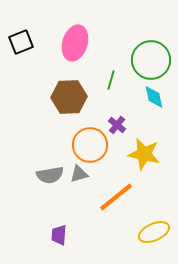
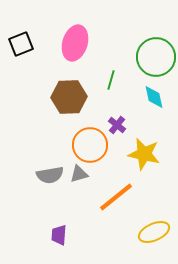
black square: moved 2 px down
green circle: moved 5 px right, 3 px up
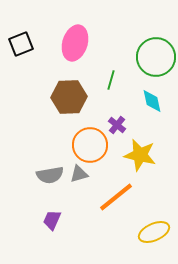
cyan diamond: moved 2 px left, 4 px down
yellow star: moved 4 px left, 1 px down
purple trapezoid: moved 7 px left, 15 px up; rotated 20 degrees clockwise
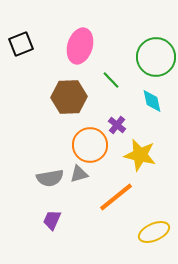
pink ellipse: moved 5 px right, 3 px down
green line: rotated 60 degrees counterclockwise
gray semicircle: moved 3 px down
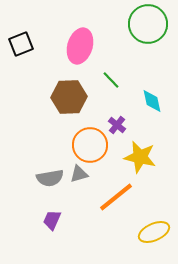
green circle: moved 8 px left, 33 px up
yellow star: moved 2 px down
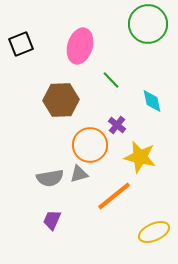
brown hexagon: moved 8 px left, 3 px down
orange line: moved 2 px left, 1 px up
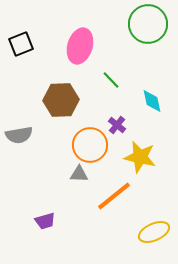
gray triangle: rotated 18 degrees clockwise
gray semicircle: moved 31 px left, 43 px up
purple trapezoid: moved 7 px left, 1 px down; rotated 130 degrees counterclockwise
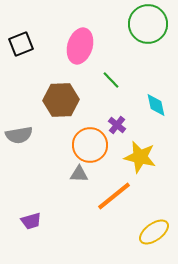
cyan diamond: moved 4 px right, 4 px down
purple trapezoid: moved 14 px left
yellow ellipse: rotated 12 degrees counterclockwise
